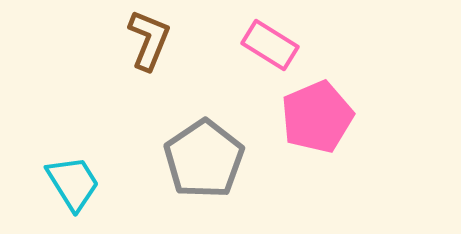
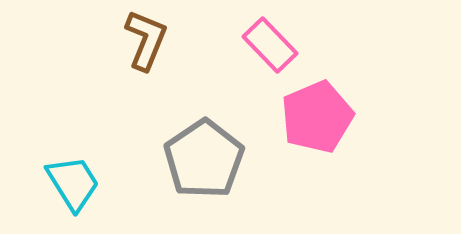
brown L-shape: moved 3 px left
pink rectangle: rotated 14 degrees clockwise
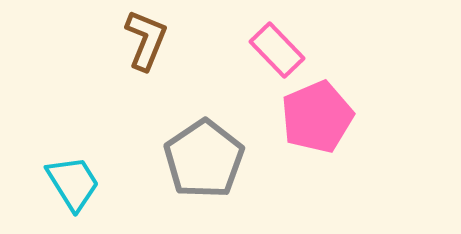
pink rectangle: moved 7 px right, 5 px down
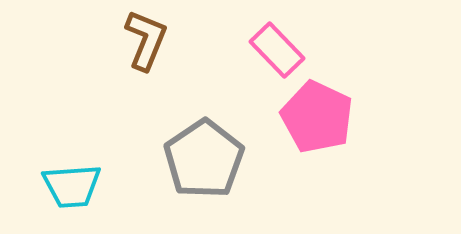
pink pentagon: rotated 24 degrees counterclockwise
cyan trapezoid: moved 1 px left, 3 px down; rotated 118 degrees clockwise
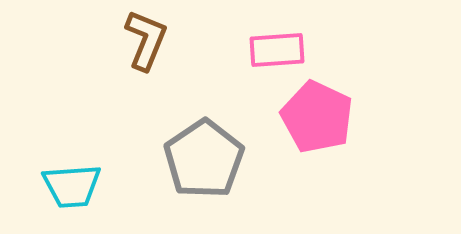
pink rectangle: rotated 50 degrees counterclockwise
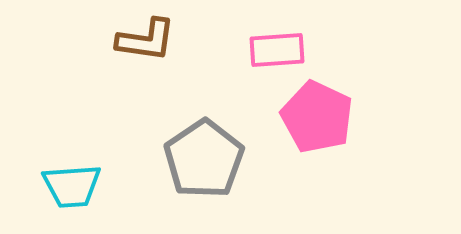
brown L-shape: rotated 76 degrees clockwise
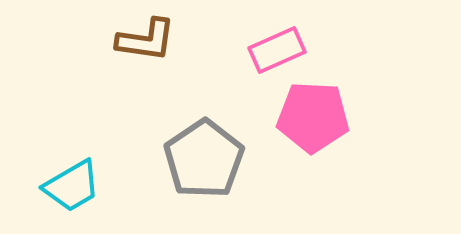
pink rectangle: rotated 20 degrees counterclockwise
pink pentagon: moved 4 px left; rotated 22 degrees counterclockwise
cyan trapezoid: rotated 26 degrees counterclockwise
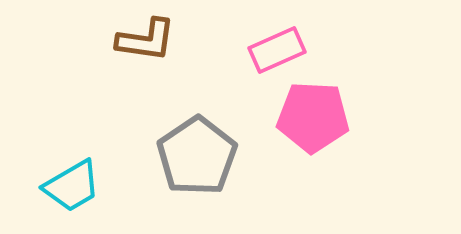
gray pentagon: moved 7 px left, 3 px up
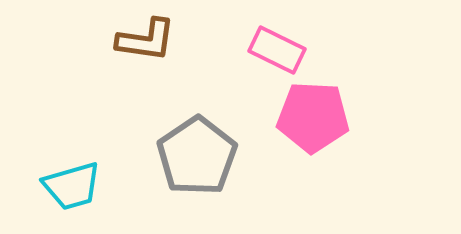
pink rectangle: rotated 50 degrees clockwise
cyan trapezoid: rotated 14 degrees clockwise
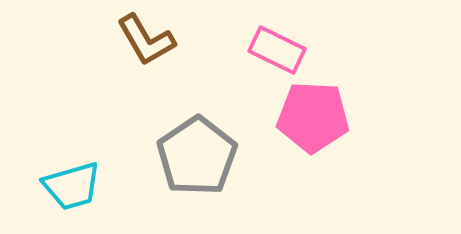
brown L-shape: rotated 52 degrees clockwise
